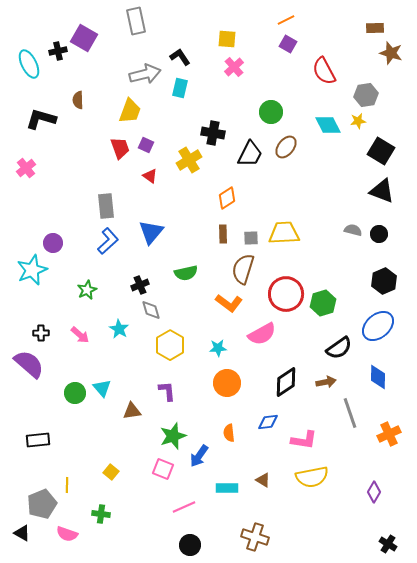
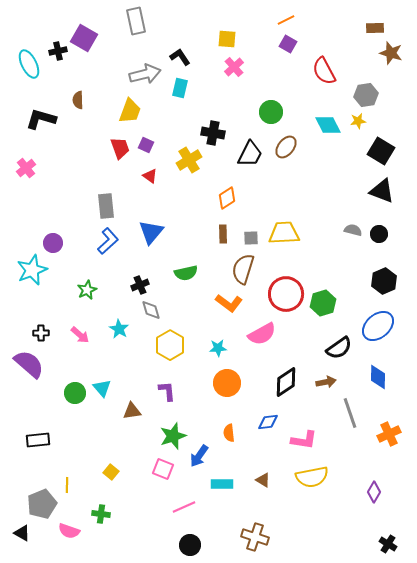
cyan rectangle at (227, 488): moved 5 px left, 4 px up
pink semicircle at (67, 534): moved 2 px right, 3 px up
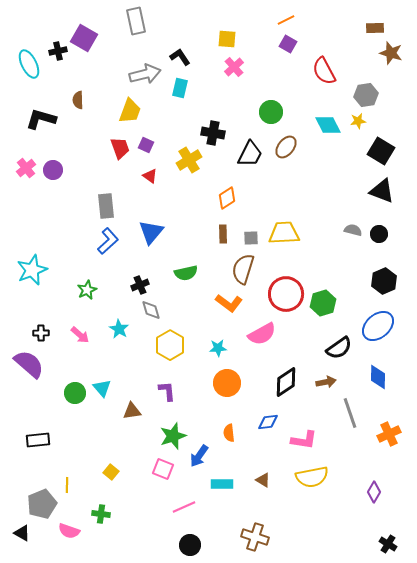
purple circle at (53, 243): moved 73 px up
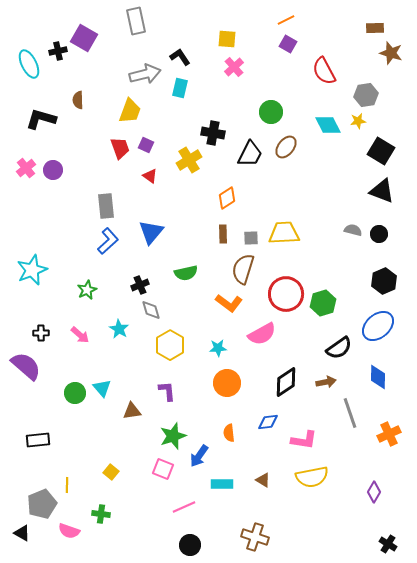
purple semicircle at (29, 364): moved 3 px left, 2 px down
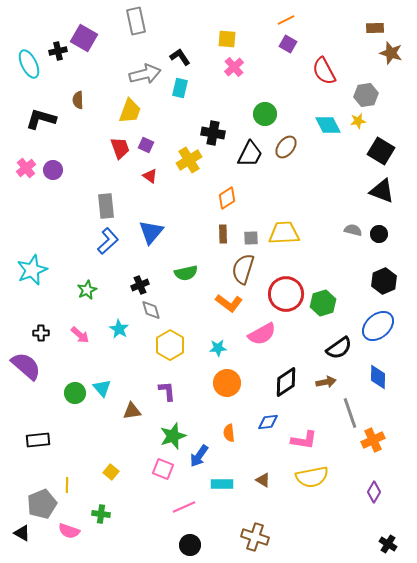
green circle at (271, 112): moved 6 px left, 2 px down
orange cross at (389, 434): moved 16 px left, 6 px down
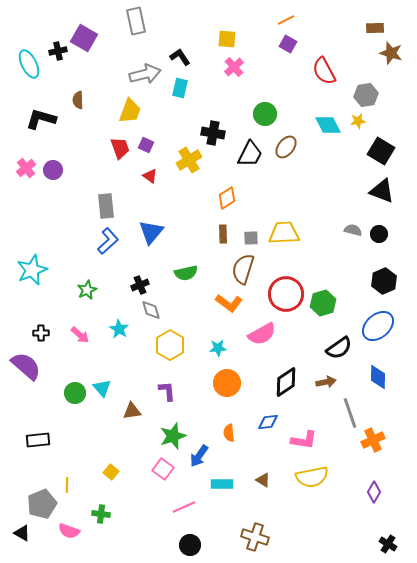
pink square at (163, 469): rotated 15 degrees clockwise
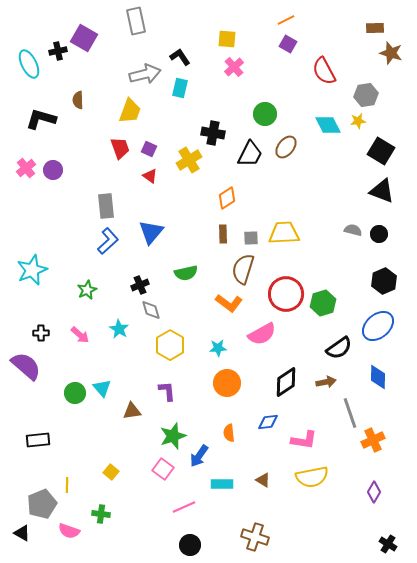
purple square at (146, 145): moved 3 px right, 4 px down
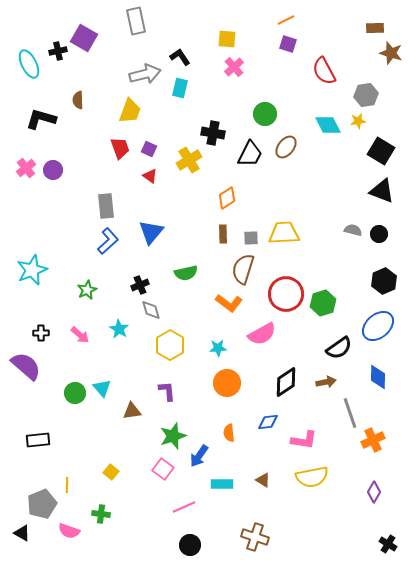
purple square at (288, 44): rotated 12 degrees counterclockwise
